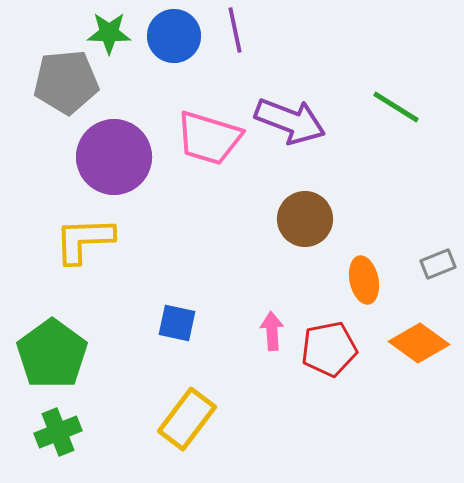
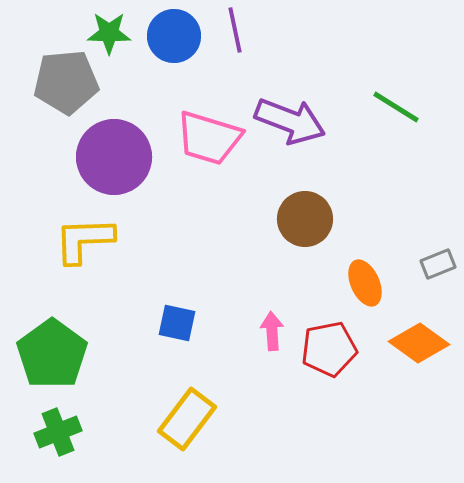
orange ellipse: moved 1 px right, 3 px down; rotated 12 degrees counterclockwise
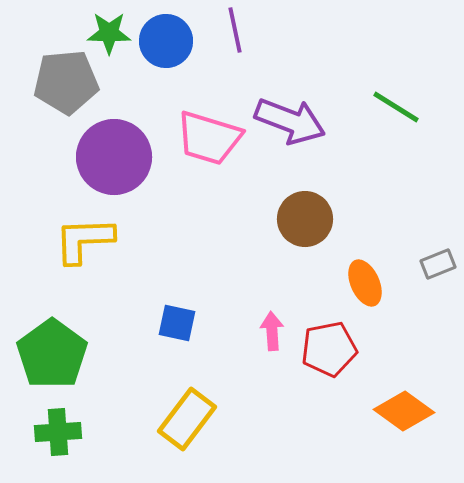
blue circle: moved 8 px left, 5 px down
orange diamond: moved 15 px left, 68 px down
green cross: rotated 18 degrees clockwise
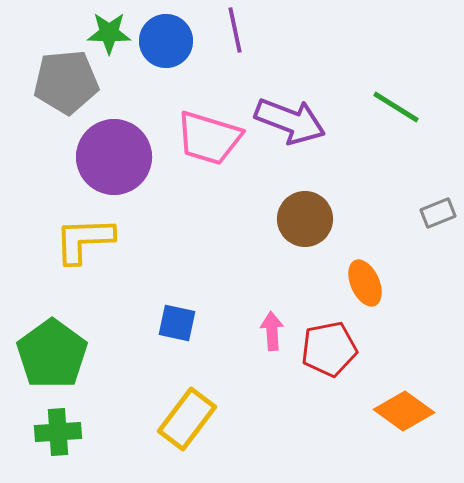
gray rectangle: moved 51 px up
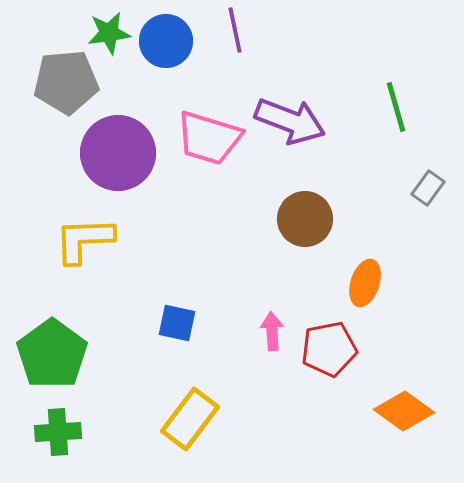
green star: rotated 9 degrees counterclockwise
green line: rotated 42 degrees clockwise
purple circle: moved 4 px right, 4 px up
gray rectangle: moved 10 px left, 25 px up; rotated 32 degrees counterclockwise
orange ellipse: rotated 42 degrees clockwise
yellow rectangle: moved 3 px right
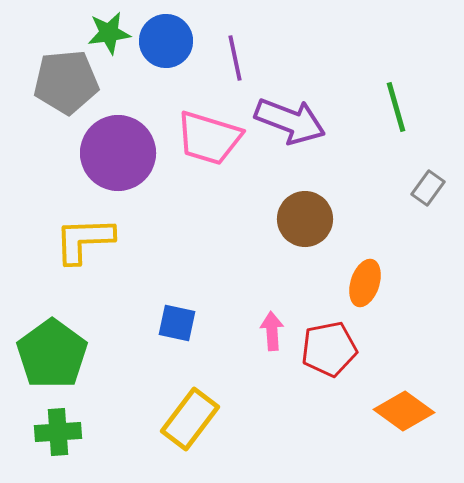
purple line: moved 28 px down
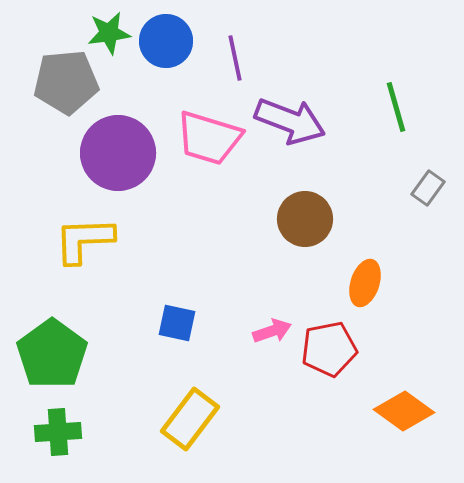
pink arrow: rotated 75 degrees clockwise
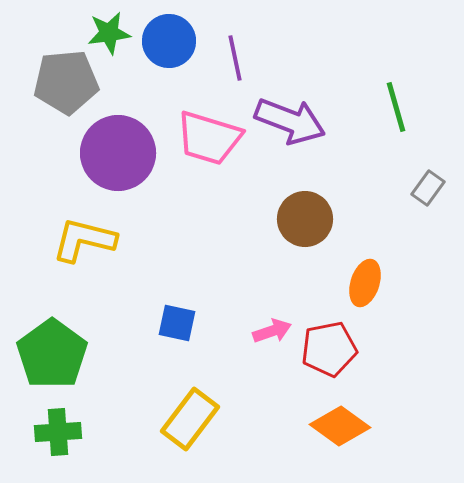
blue circle: moved 3 px right
yellow L-shape: rotated 16 degrees clockwise
orange diamond: moved 64 px left, 15 px down
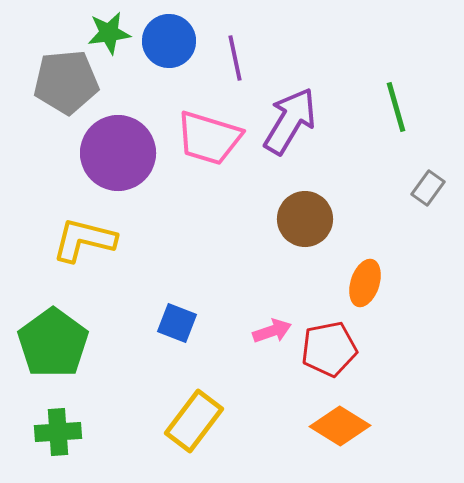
purple arrow: rotated 80 degrees counterclockwise
blue square: rotated 9 degrees clockwise
green pentagon: moved 1 px right, 11 px up
yellow rectangle: moved 4 px right, 2 px down
orange diamond: rotated 4 degrees counterclockwise
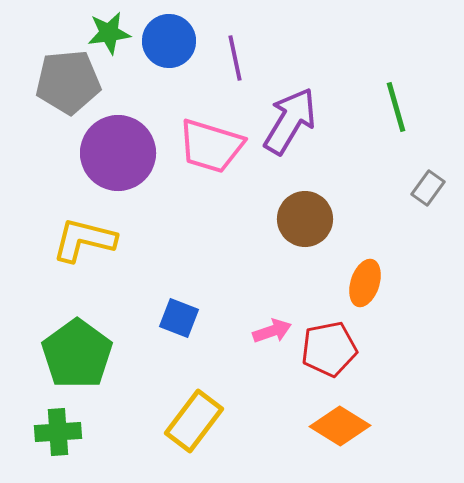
gray pentagon: moved 2 px right
pink trapezoid: moved 2 px right, 8 px down
blue square: moved 2 px right, 5 px up
green pentagon: moved 24 px right, 11 px down
